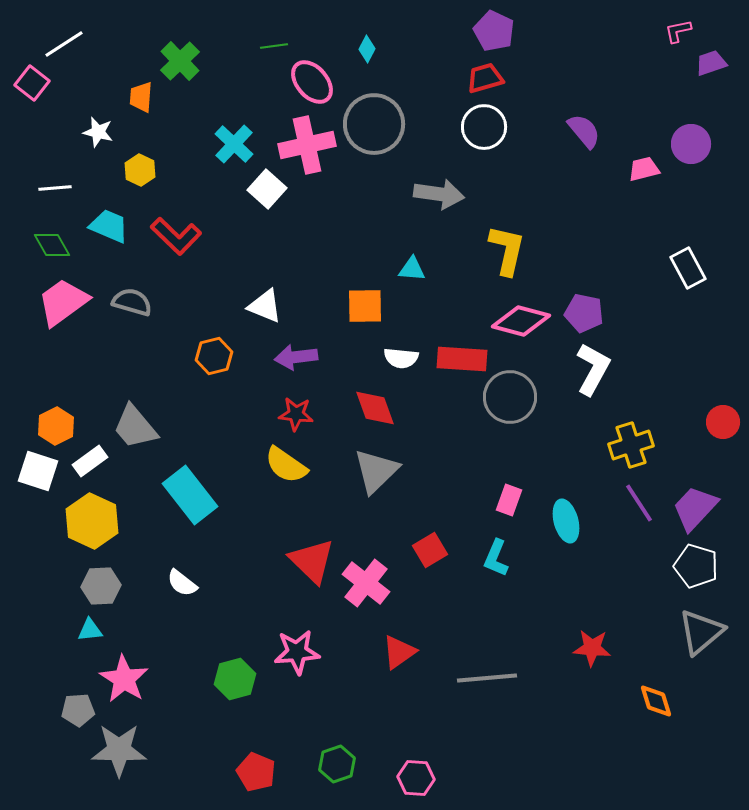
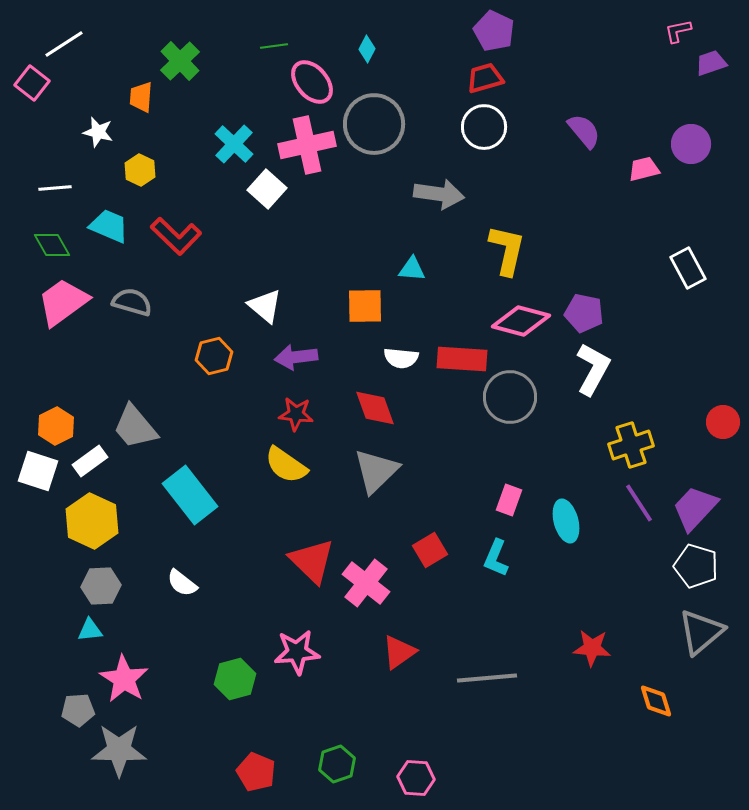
white triangle at (265, 306): rotated 18 degrees clockwise
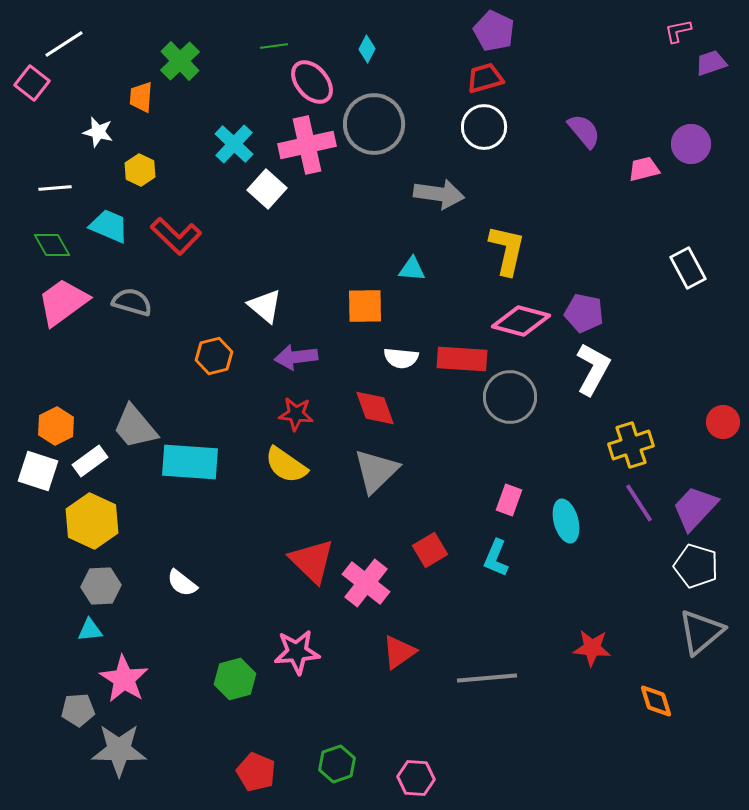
cyan rectangle at (190, 495): moved 33 px up; rotated 48 degrees counterclockwise
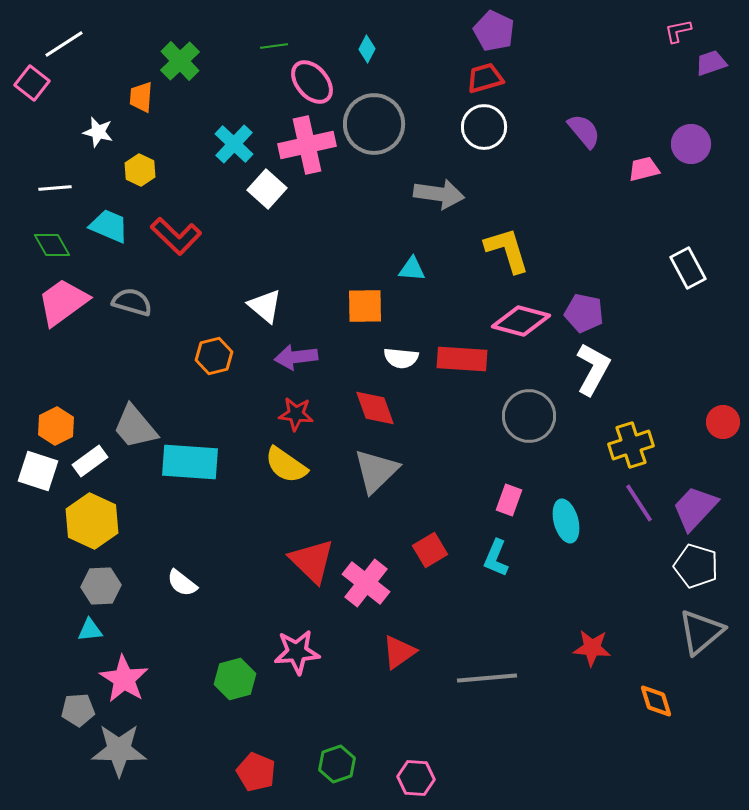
yellow L-shape at (507, 250): rotated 30 degrees counterclockwise
gray circle at (510, 397): moved 19 px right, 19 px down
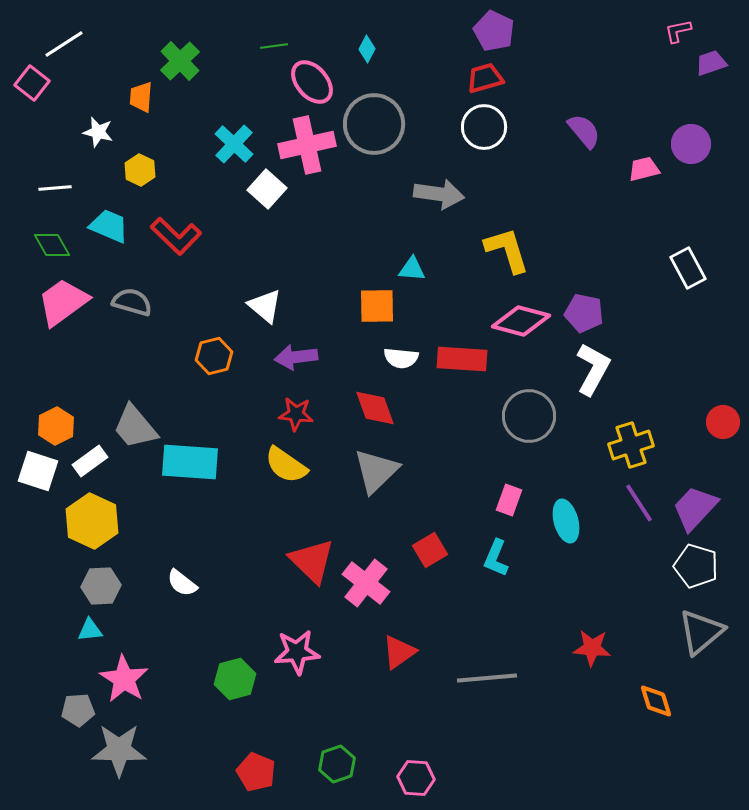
orange square at (365, 306): moved 12 px right
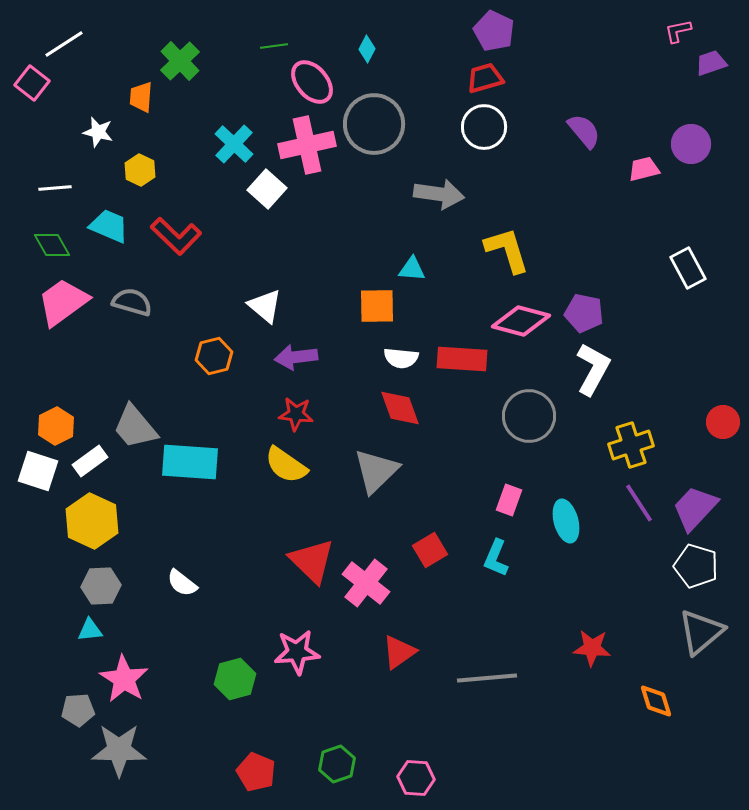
red diamond at (375, 408): moved 25 px right
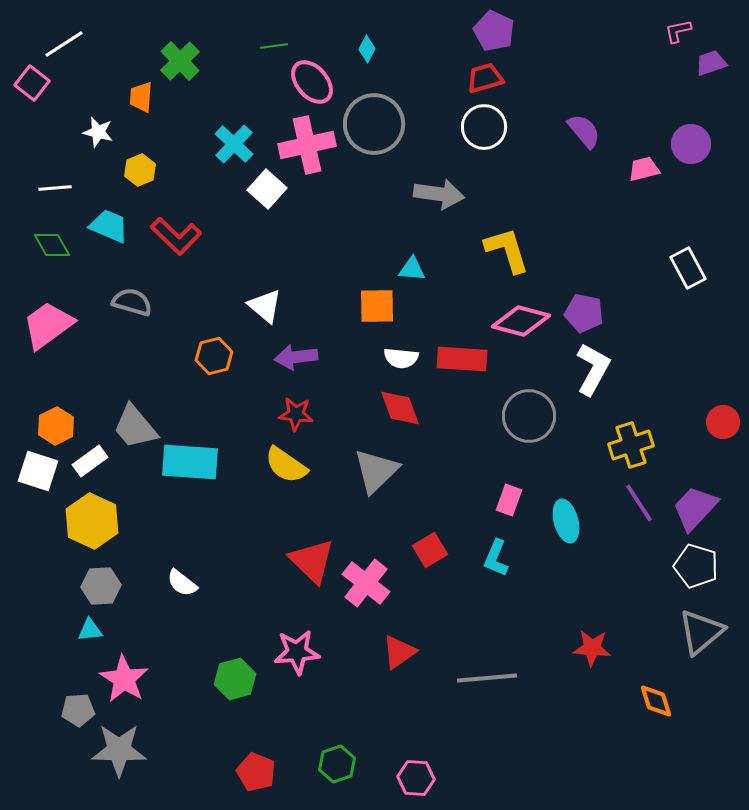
yellow hexagon at (140, 170): rotated 12 degrees clockwise
pink trapezoid at (63, 302): moved 15 px left, 23 px down
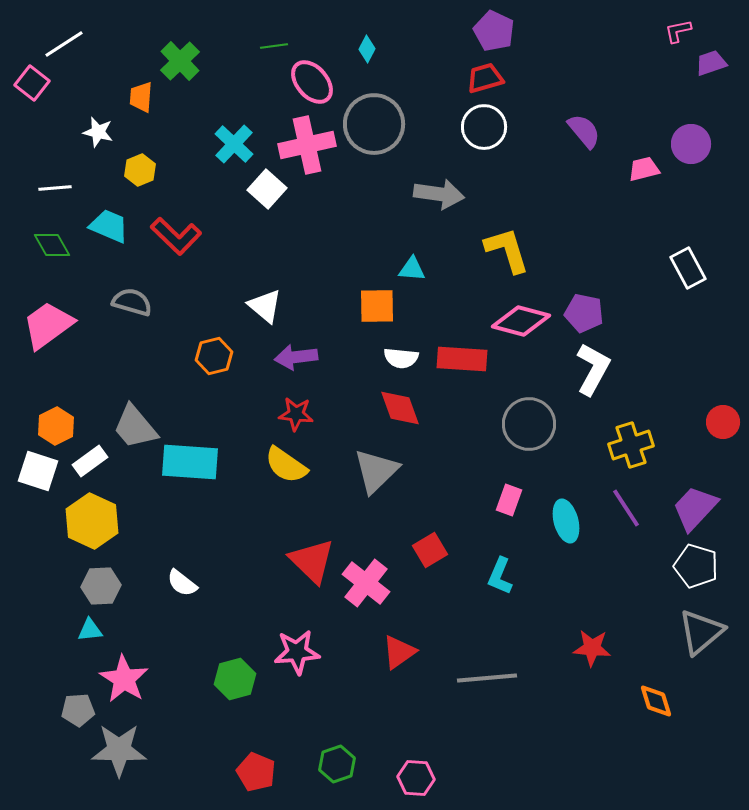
gray circle at (529, 416): moved 8 px down
purple line at (639, 503): moved 13 px left, 5 px down
cyan L-shape at (496, 558): moved 4 px right, 18 px down
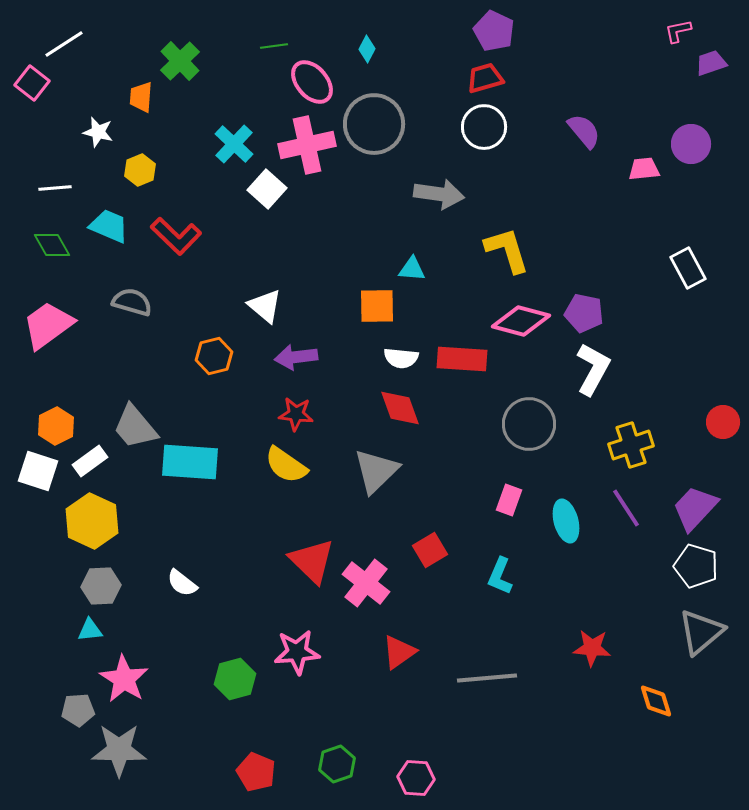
pink trapezoid at (644, 169): rotated 8 degrees clockwise
